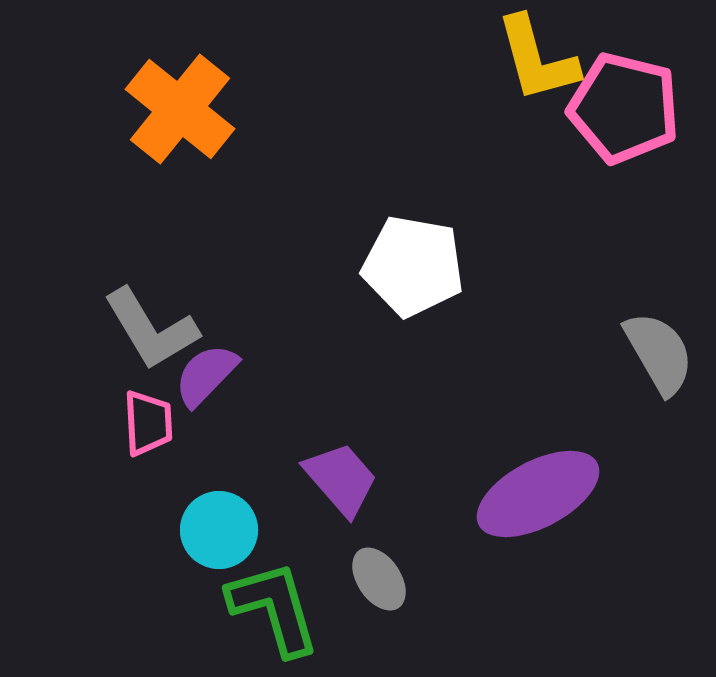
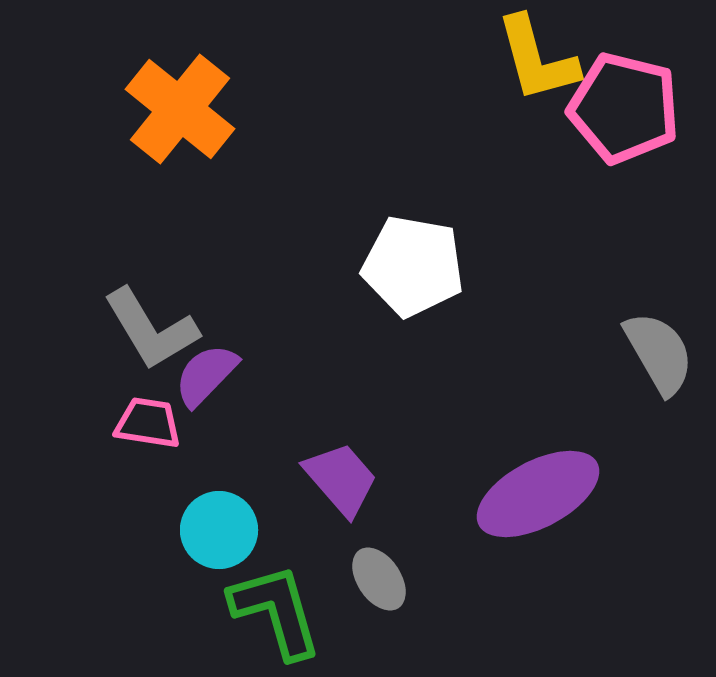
pink trapezoid: rotated 78 degrees counterclockwise
green L-shape: moved 2 px right, 3 px down
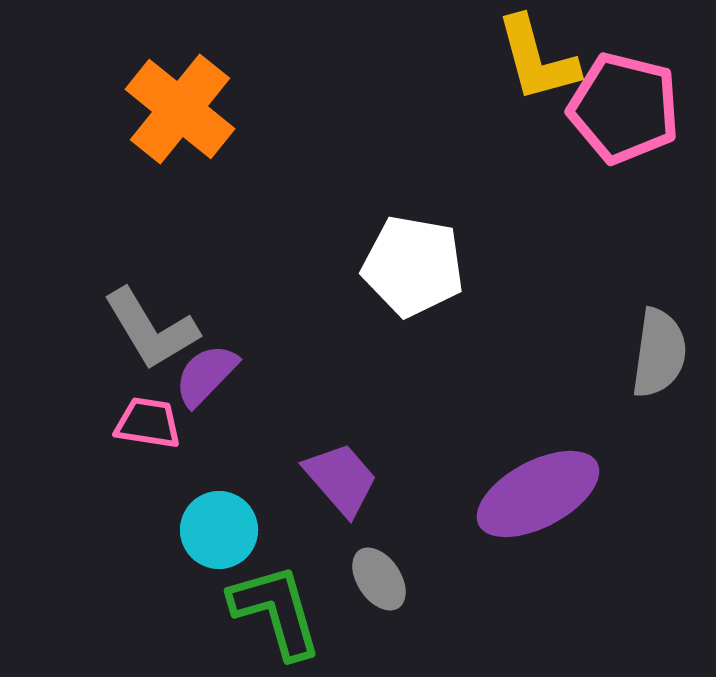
gray semicircle: rotated 38 degrees clockwise
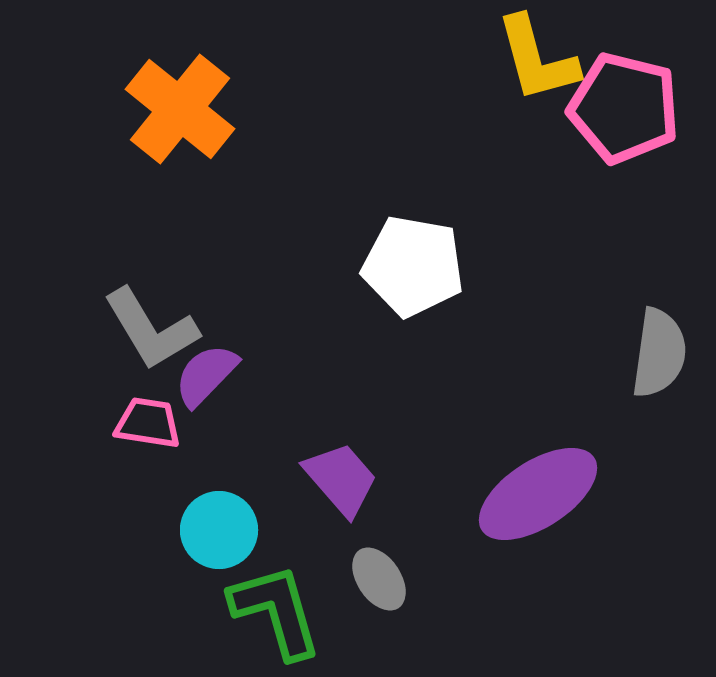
purple ellipse: rotated 5 degrees counterclockwise
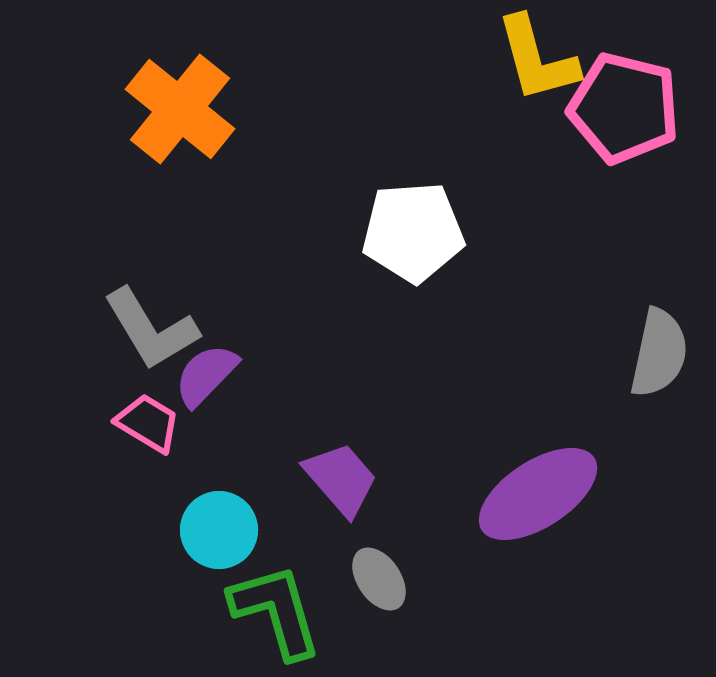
white pentagon: moved 34 px up; rotated 14 degrees counterclockwise
gray semicircle: rotated 4 degrees clockwise
pink trapezoid: rotated 22 degrees clockwise
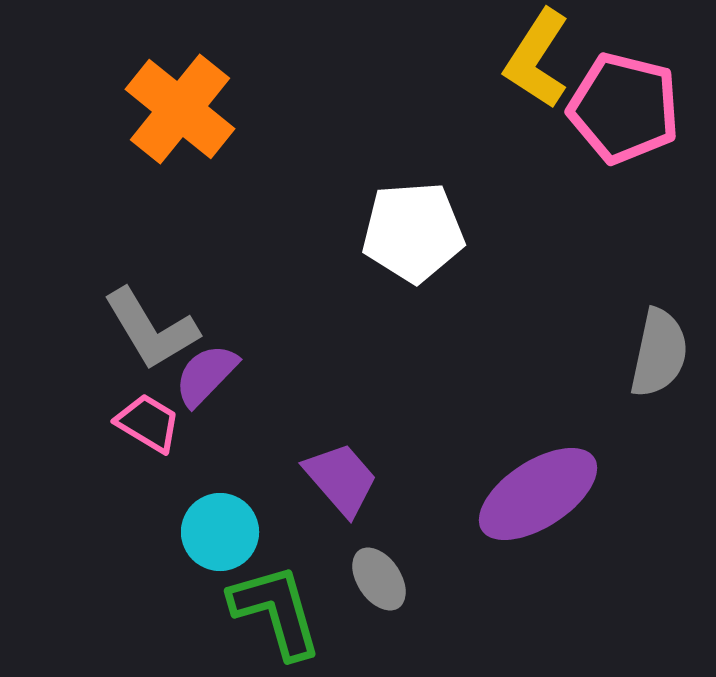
yellow L-shape: rotated 48 degrees clockwise
cyan circle: moved 1 px right, 2 px down
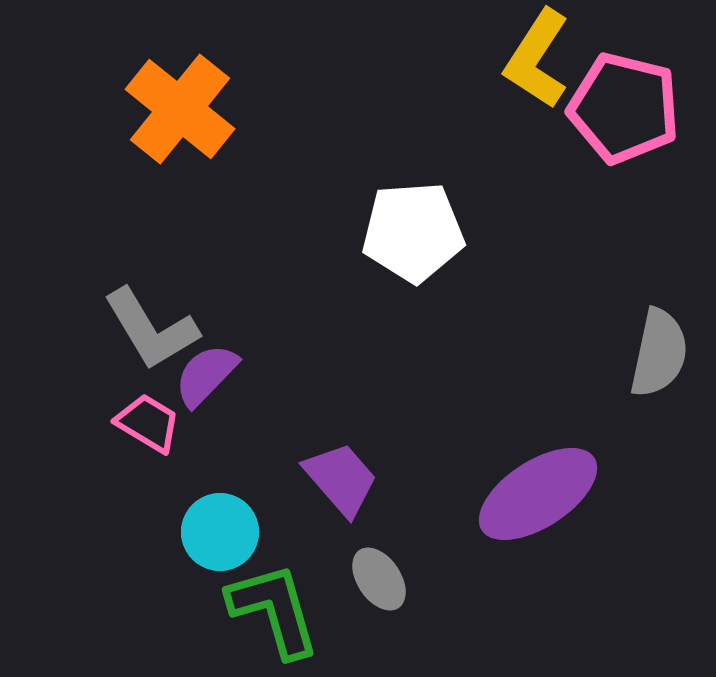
green L-shape: moved 2 px left, 1 px up
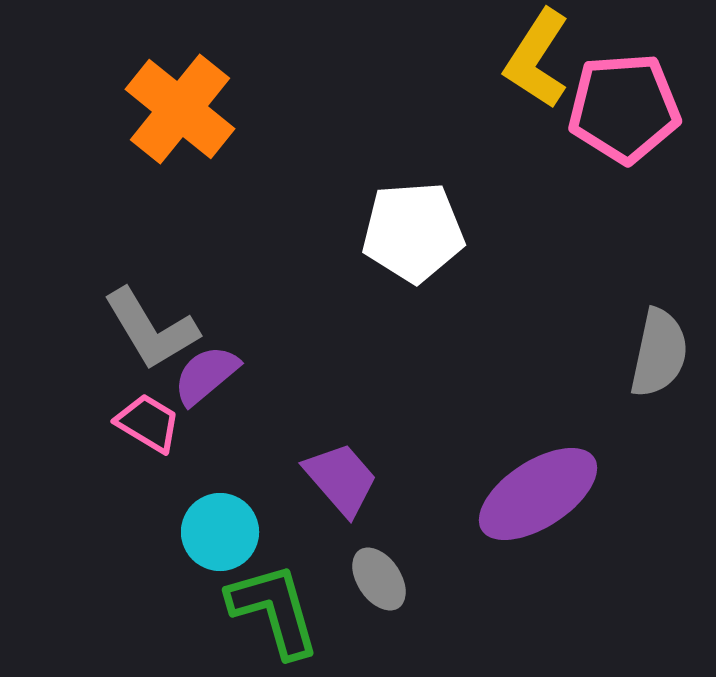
pink pentagon: rotated 18 degrees counterclockwise
purple semicircle: rotated 6 degrees clockwise
